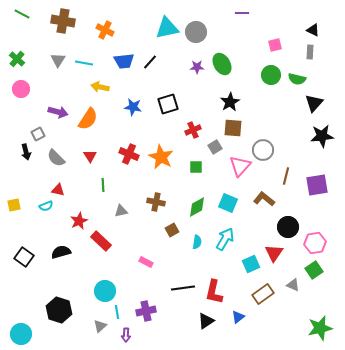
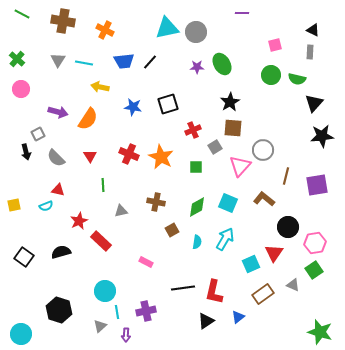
green star at (320, 328): moved 4 px down; rotated 30 degrees clockwise
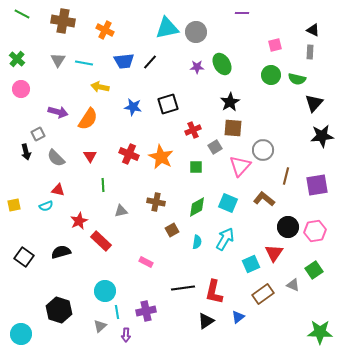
pink hexagon at (315, 243): moved 12 px up
green star at (320, 332): rotated 15 degrees counterclockwise
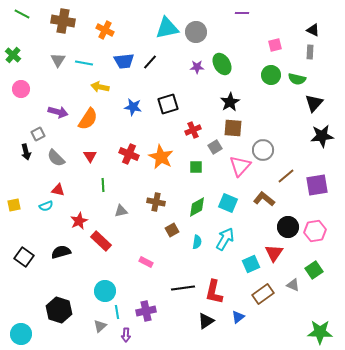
green cross at (17, 59): moved 4 px left, 4 px up
brown line at (286, 176): rotated 36 degrees clockwise
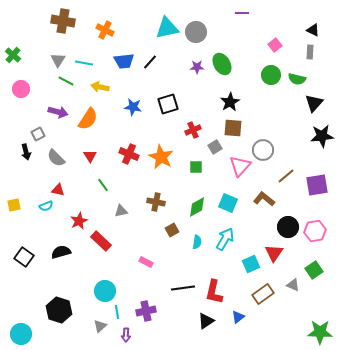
green line at (22, 14): moved 44 px right, 67 px down
pink square at (275, 45): rotated 24 degrees counterclockwise
green line at (103, 185): rotated 32 degrees counterclockwise
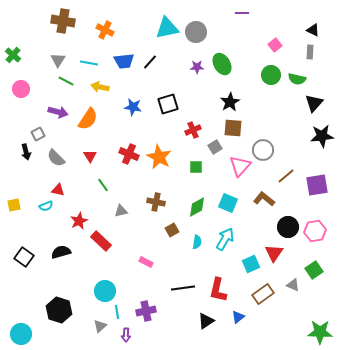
cyan line at (84, 63): moved 5 px right
orange star at (161, 157): moved 2 px left
red L-shape at (214, 292): moved 4 px right, 2 px up
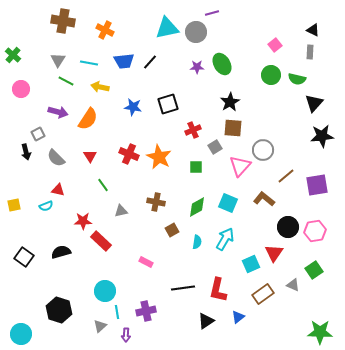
purple line at (242, 13): moved 30 px left; rotated 16 degrees counterclockwise
red star at (79, 221): moved 4 px right; rotated 24 degrees clockwise
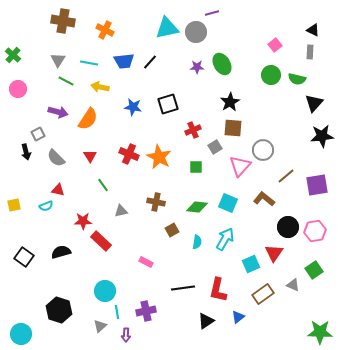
pink circle at (21, 89): moved 3 px left
green diamond at (197, 207): rotated 35 degrees clockwise
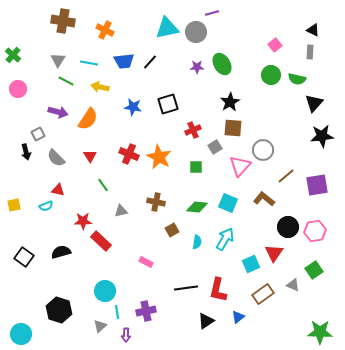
black line at (183, 288): moved 3 px right
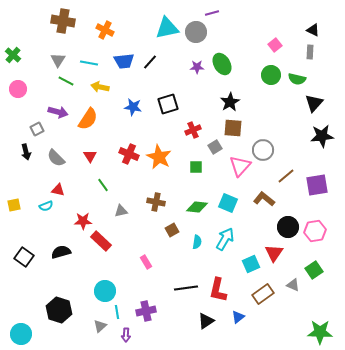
gray square at (38, 134): moved 1 px left, 5 px up
pink rectangle at (146, 262): rotated 32 degrees clockwise
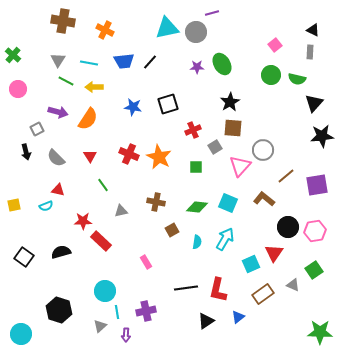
yellow arrow at (100, 87): moved 6 px left; rotated 12 degrees counterclockwise
